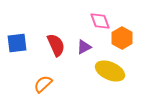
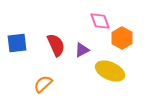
purple triangle: moved 2 px left, 3 px down
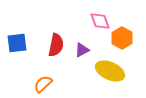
red semicircle: rotated 35 degrees clockwise
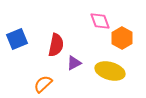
blue square: moved 4 px up; rotated 15 degrees counterclockwise
purple triangle: moved 8 px left, 13 px down
yellow ellipse: rotated 8 degrees counterclockwise
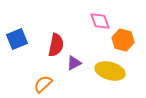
orange hexagon: moved 1 px right, 2 px down; rotated 15 degrees counterclockwise
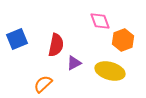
orange hexagon: rotated 25 degrees clockwise
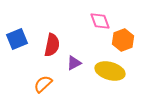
red semicircle: moved 4 px left
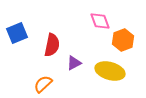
blue square: moved 6 px up
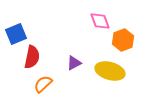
blue square: moved 1 px left, 1 px down
red semicircle: moved 20 px left, 12 px down
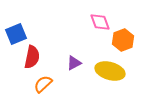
pink diamond: moved 1 px down
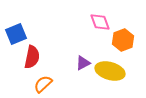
purple triangle: moved 9 px right
